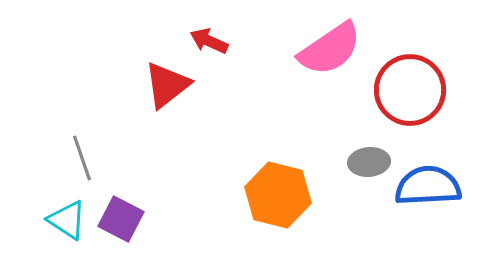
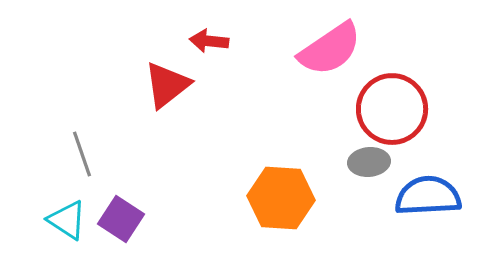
red arrow: rotated 18 degrees counterclockwise
red circle: moved 18 px left, 19 px down
gray line: moved 4 px up
blue semicircle: moved 10 px down
orange hexagon: moved 3 px right, 3 px down; rotated 10 degrees counterclockwise
purple square: rotated 6 degrees clockwise
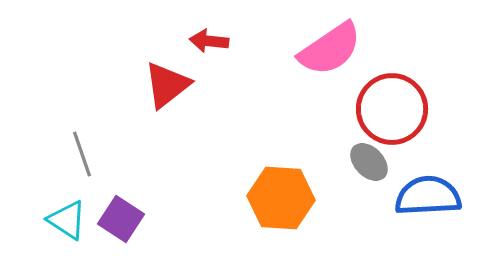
gray ellipse: rotated 51 degrees clockwise
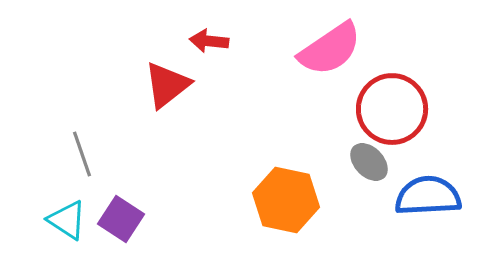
orange hexagon: moved 5 px right, 2 px down; rotated 8 degrees clockwise
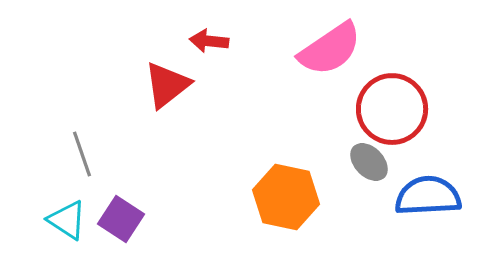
orange hexagon: moved 3 px up
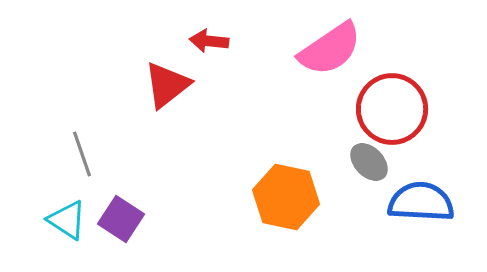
blue semicircle: moved 7 px left, 6 px down; rotated 6 degrees clockwise
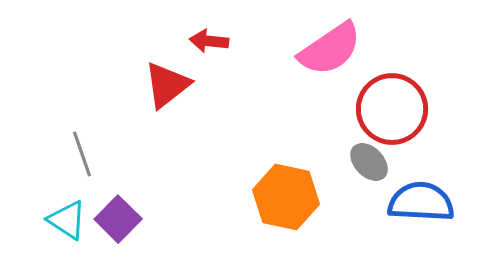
purple square: moved 3 px left; rotated 12 degrees clockwise
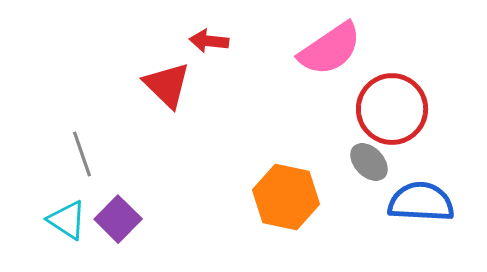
red triangle: rotated 38 degrees counterclockwise
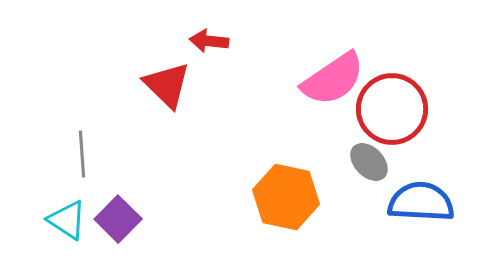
pink semicircle: moved 3 px right, 30 px down
gray line: rotated 15 degrees clockwise
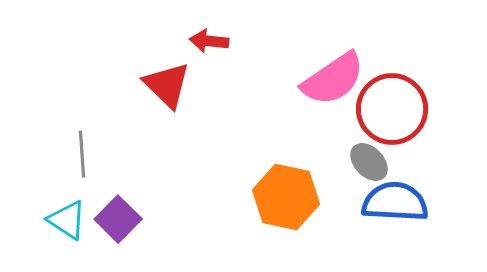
blue semicircle: moved 26 px left
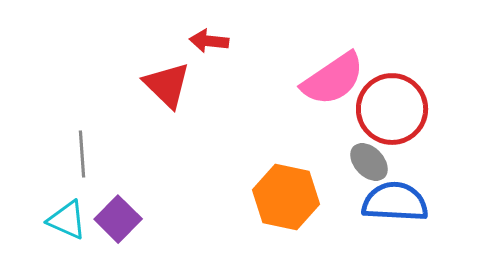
cyan triangle: rotated 9 degrees counterclockwise
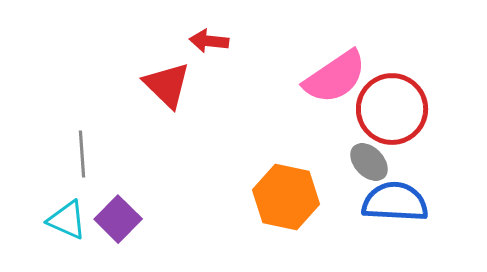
pink semicircle: moved 2 px right, 2 px up
